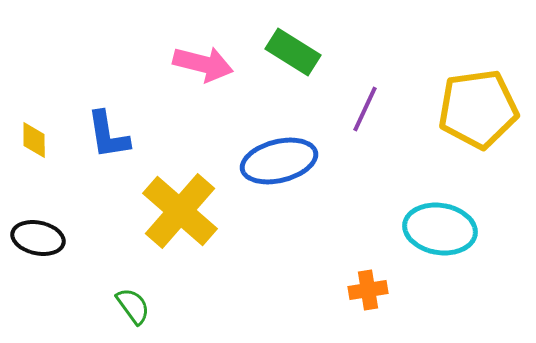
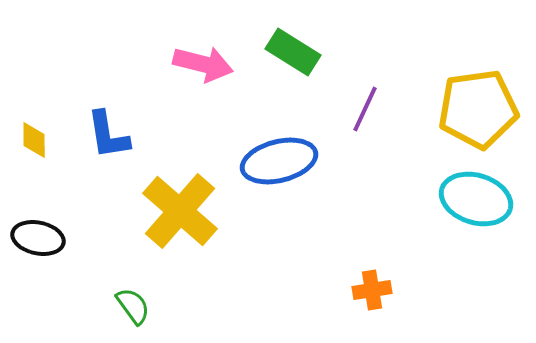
cyan ellipse: moved 36 px right, 30 px up; rotated 8 degrees clockwise
orange cross: moved 4 px right
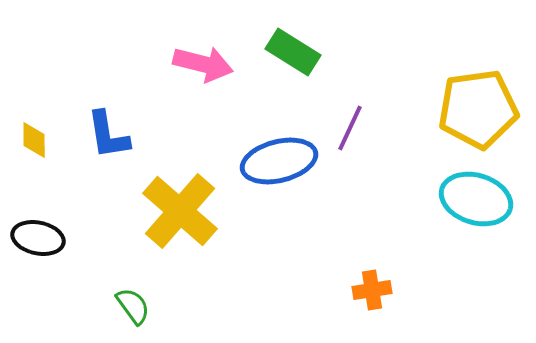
purple line: moved 15 px left, 19 px down
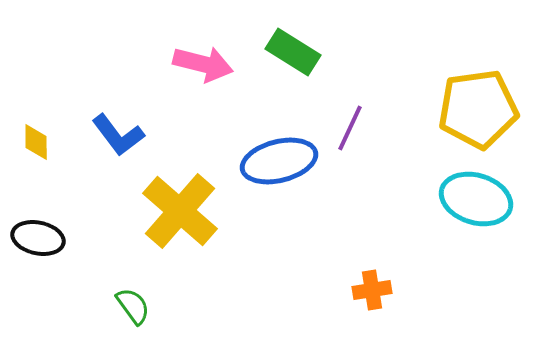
blue L-shape: moved 10 px right; rotated 28 degrees counterclockwise
yellow diamond: moved 2 px right, 2 px down
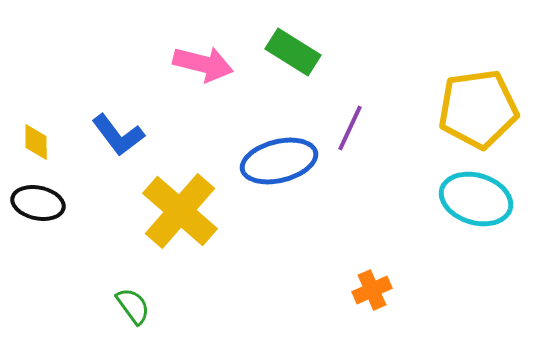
black ellipse: moved 35 px up
orange cross: rotated 15 degrees counterclockwise
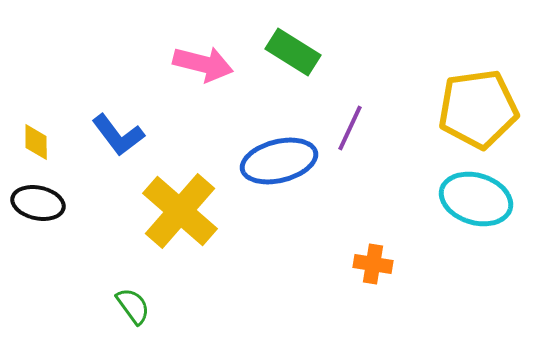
orange cross: moved 1 px right, 26 px up; rotated 33 degrees clockwise
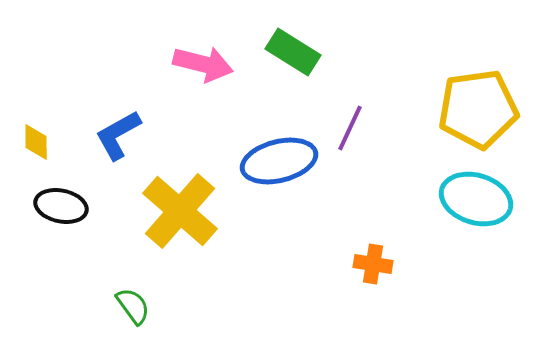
blue L-shape: rotated 98 degrees clockwise
black ellipse: moved 23 px right, 3 px down
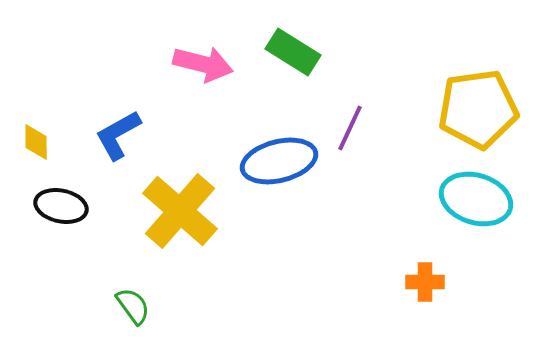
orange cross: moved 52 px right, 18 px down; rotated 9 degrees counterclockwise
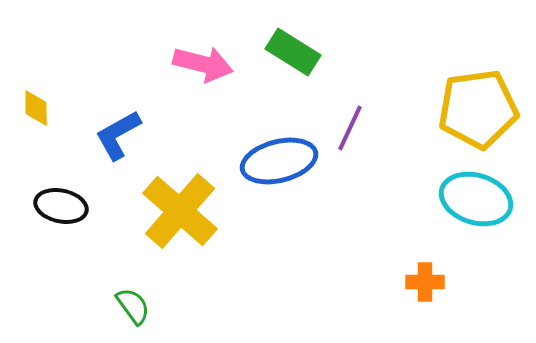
yellow diamond: moved 34 px up
